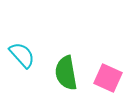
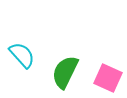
green semicircle: moved 1 px left, 1 px up; rotated 36 degrees clockwise
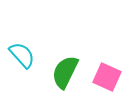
pink square: moved 1 px left, 1 px up
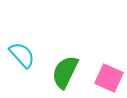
pink square: moved 2 px right, 1 px down
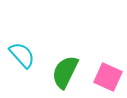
pink square: moved 1 px left, 1 px up
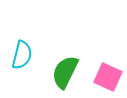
cyan semicircle: rotated 56 degrees clockwise
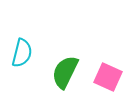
cyan semicircle: moved 2 px up
